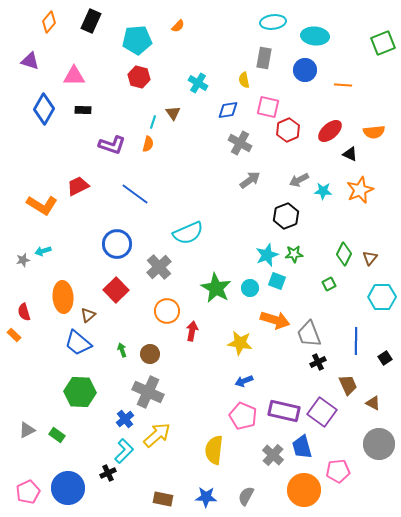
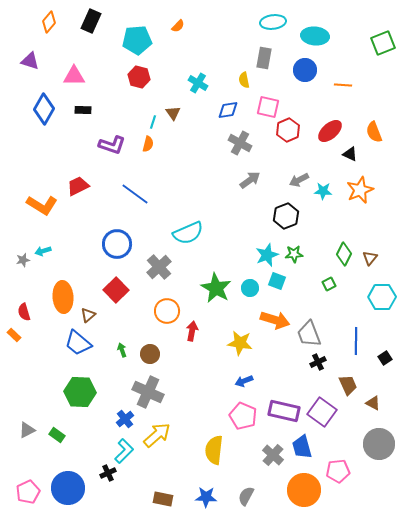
orange semicircle at (374, 132): rotated 75 degrees clockwise
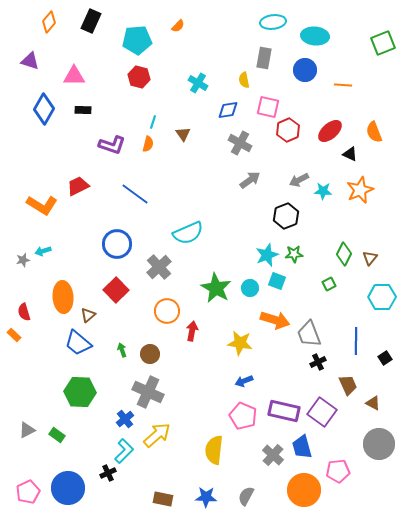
brown triangle at (173, 113): moved 10 px right, 21 px down
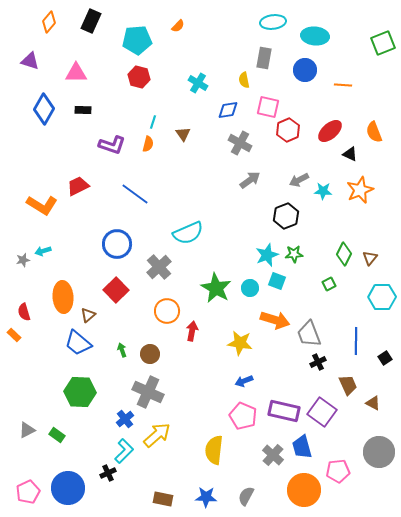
pink triangle at (74, 76): moved 2 px right, 3 px up
gray circle at (379, 444): moved 8 px down
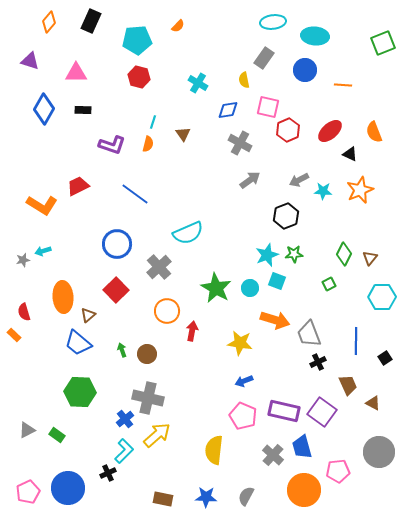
gray rectangle at (264, 58): rotated 25 degrees clockwise
brown circle at (150, 354): moved 3 px left
gray cross at (148, 392): moved 6 px down; rotated 12 degrees counterclockwise
